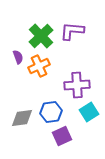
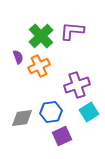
purple cross: rotated 15 degrees counterclockwise
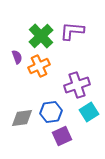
purple semicircle: moved 1 px left
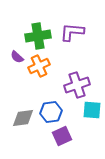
purple L-shape: moved 1 px down
green cross: moved 3 px left; rotated 35 degrees clockwise
purple semicircle: rotated 152 degrees clockwise
cyan square: moved 3 px right, 2 px up; rotated 36 degrees clockwise
gray diamond: moved 1 px right
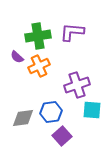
purple square: rotated 18 degrees counterclockwise
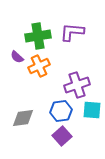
blue hexagon: moved 10 px right, 1 px up
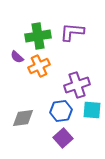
purple square: moved 1 px right, 2 px down
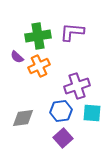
purple cross: moved 1 px down
cyan square: moved 3 px down
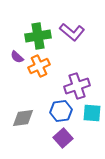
purple L-shape: rotated 145 degrees counterclockwise
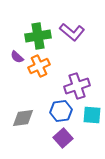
cyan square: moved 2 px down
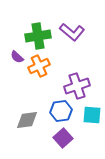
gray diamond: moved 4 px right, 2 px down
